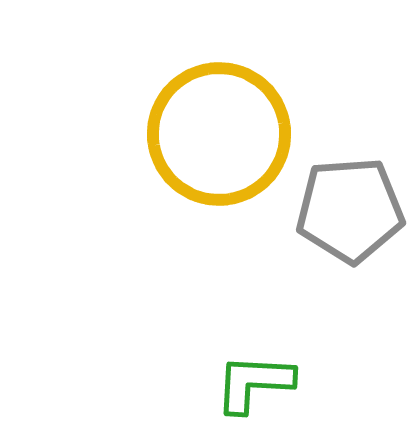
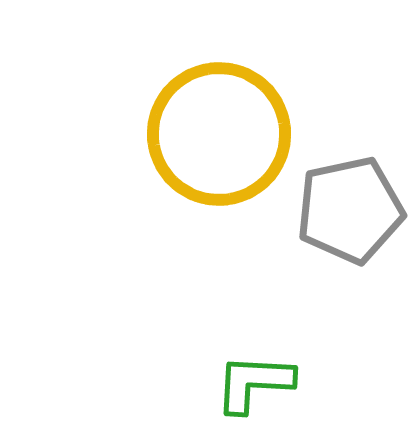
gray pentagon: rotated 8 degrees counterclockwise
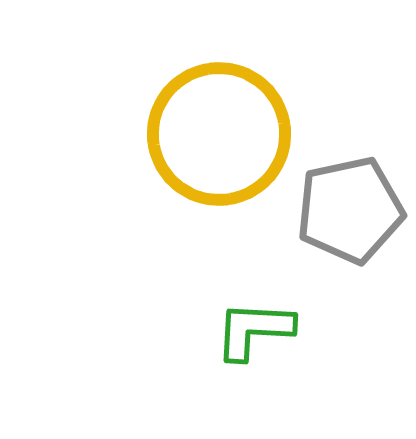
green L-shape: moved 53 px up
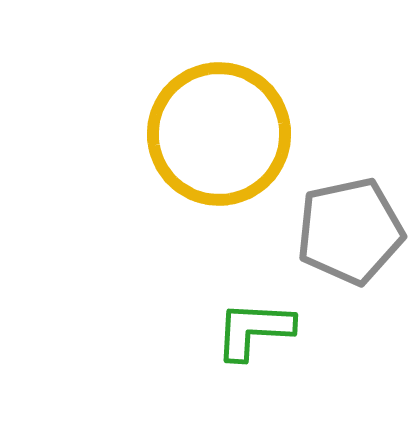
gray pentagon: moved 21 px down
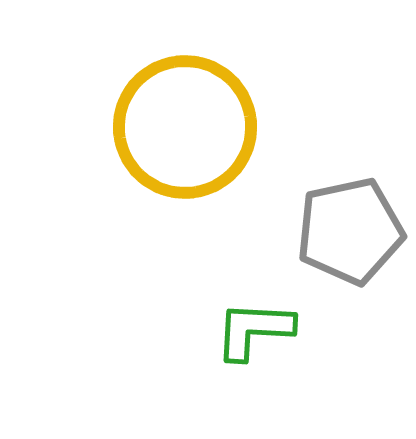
yellow circle: moved 34 px left, 7 px up
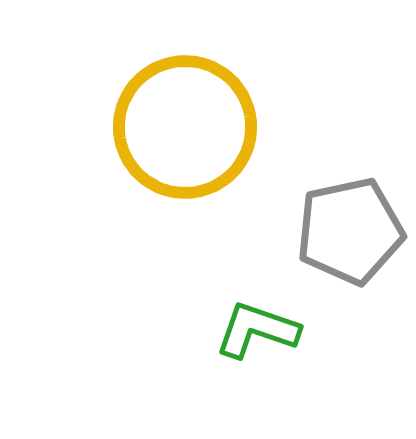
green L-shape: moved 3 px right; rotated 16 degrees clockwise
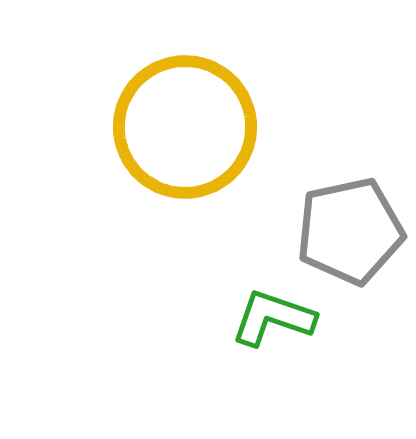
green L-shape: moved 16 px right, 12 px up
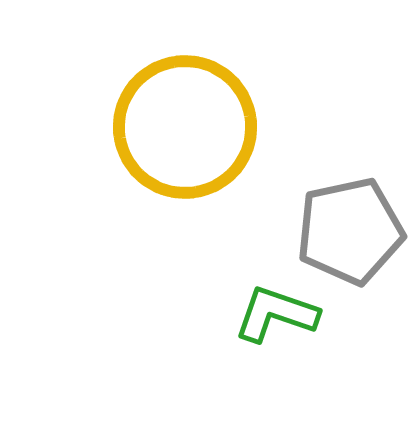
green L-shape: moved 3 px right, 4 px up
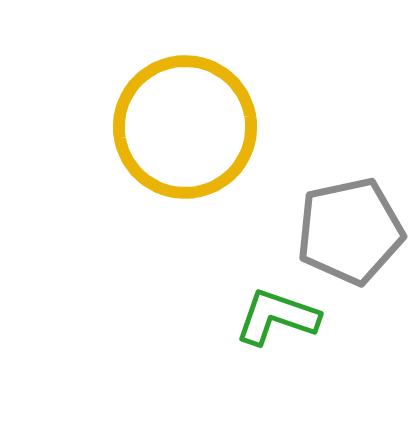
green L-shape: moved 1 px right, 3 px down
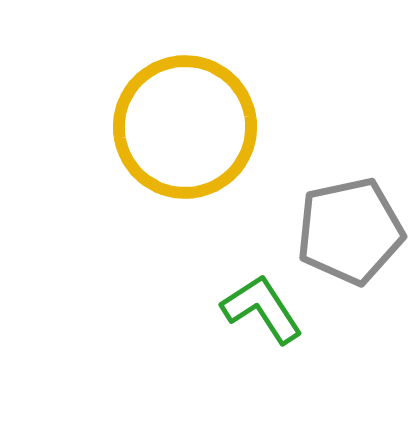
green L-shape: moved 15 px left, 8 px up; rotated 38 degrees clockwise
